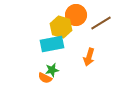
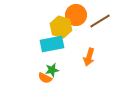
brown line: moved 1 px left, 2 px up
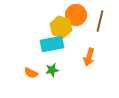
brown line: rotated 45 degrees counterclockwise
orange semicircle: moved 14 px left, 5 px up
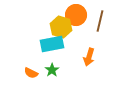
green star: rotated 24 degrees counterclockwise
